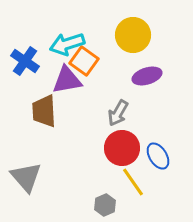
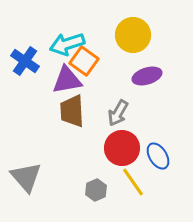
brown trapezoid: moved 28 px right
gray hexagon: moved 9 px left, 15 px up
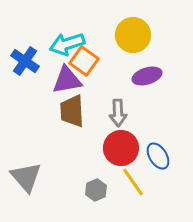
gray arrow: rotated 32 degrees counterclockwise
red circle: moved 1 px left
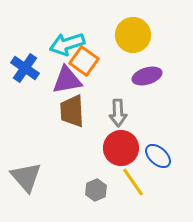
blue cross: moved 7 px down
blue ellipse: rotated 16 degrees counterclockwise
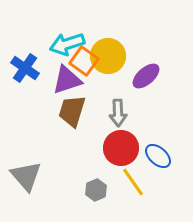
yellow circle: moved 25 px left, 21 px down
purple ellipse: moved 1 px left; rotated 24 degrees counterclockwise
purple triangle: rotated 8 degrees counterclockwise
brown trapezoid: rotated 20 degrees clockwise
gray triangle: moved 1 px up
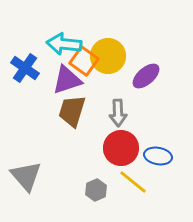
cyan arrow: moved 3 px left; rotated 24 degrees clockwise
blue ellipse: rotated 32 degrees counterclockwise
yellow line: rotated 16 degrees counterclockwise
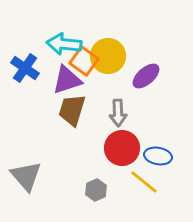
brown trapezoid: moved 1 px up
red circle: moved 1 px right
yellow line: moved 11 px right
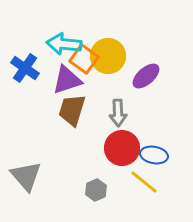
orange square: moved 2 px up
blue ellipse: moved 4 px left, 1 px up
